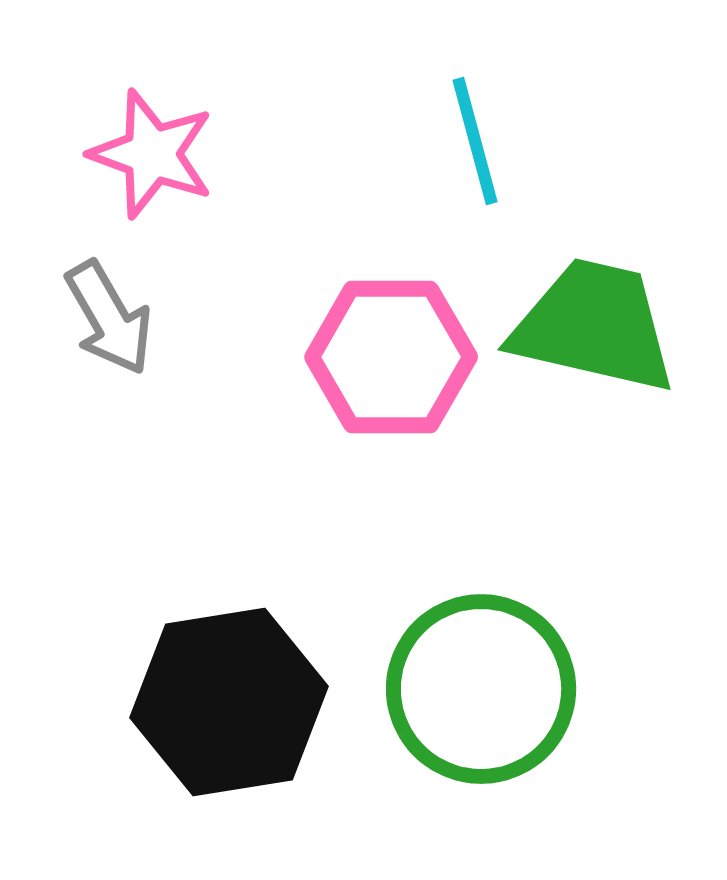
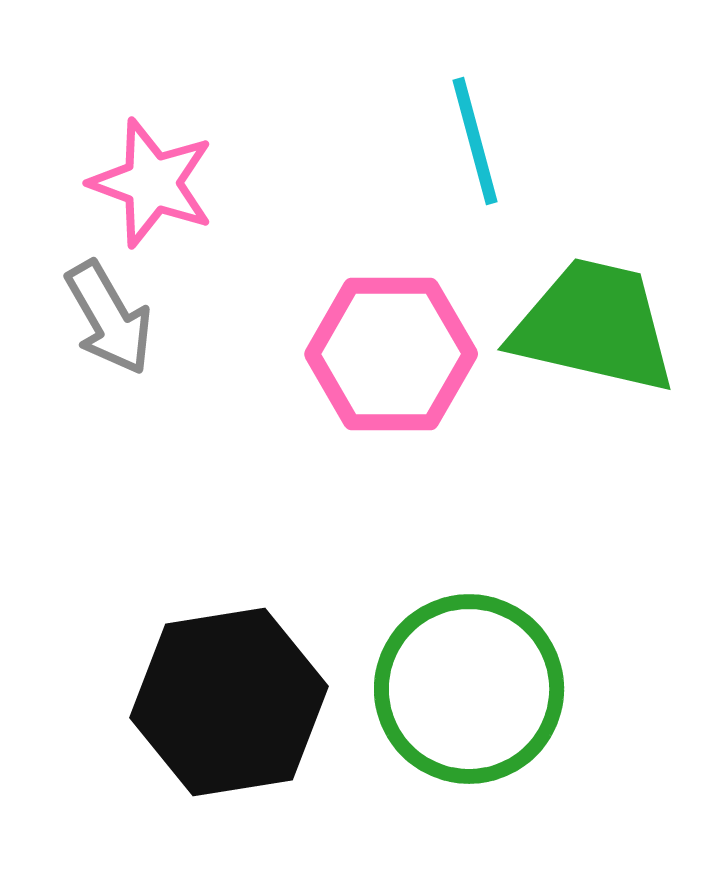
pink star: moved 29 px down
pink hexagon: moved 3 px up
green circle: moved 12 px left
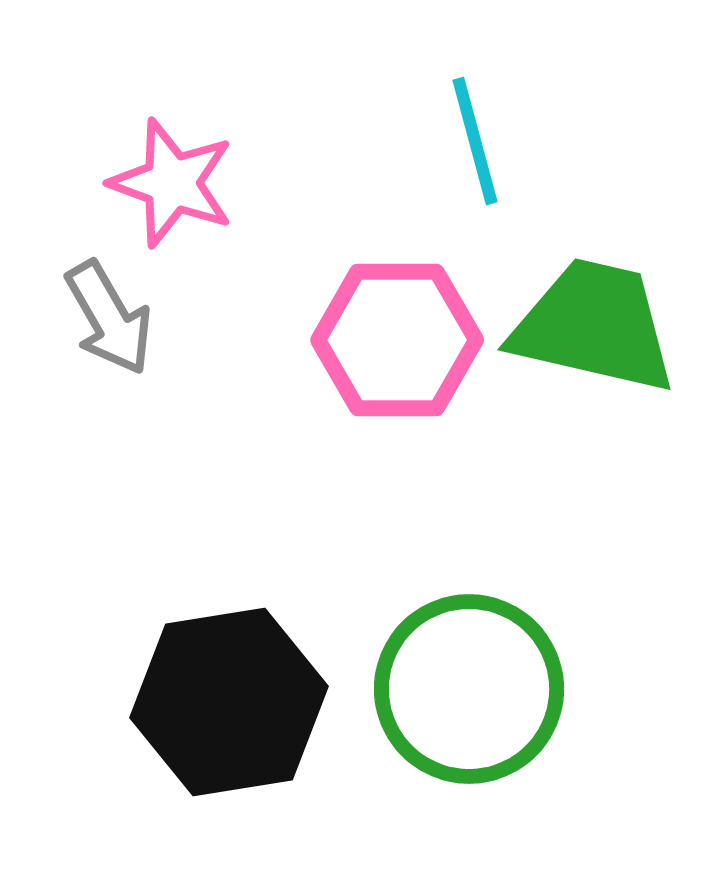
pink star: moved 20 px right
pink hexagon: moved 6 px right, 14 px up
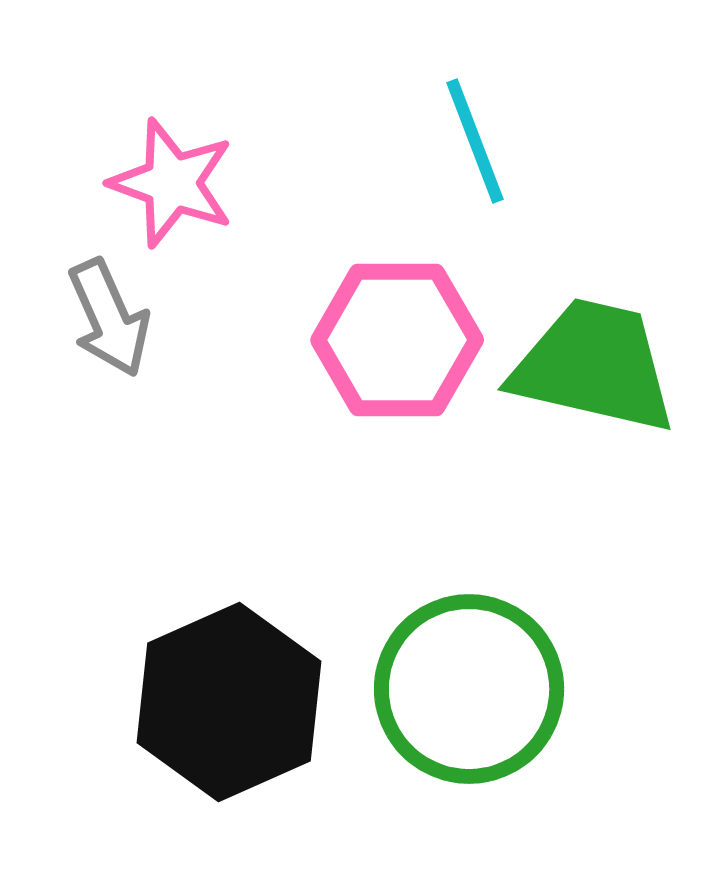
cyan line: rotated 6 degrees counterclockwise
gray arrow: rotated 6 degrees clockwise
green trapezoid: moved 40 px down
black hexagon: rotated 15 degrees counterclockwise
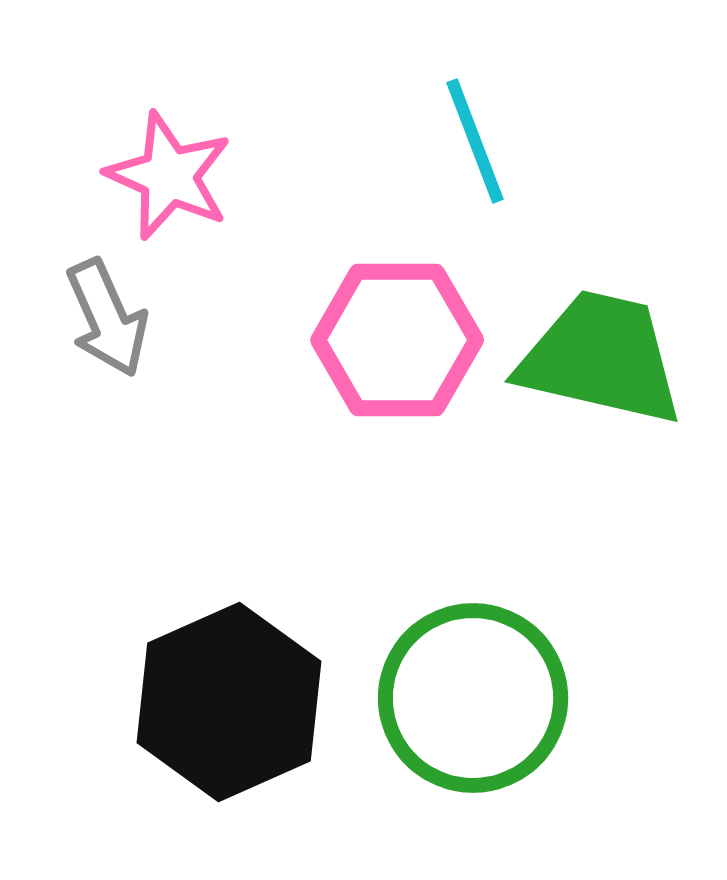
pink star: moved 3 px left, 7 px up; rotated 4 degrees clockwise
gray arrow: moved 2 px left
green trapezoid: moved 7 px right, 8 px up
green circle: moved 4 px right, 9 px down
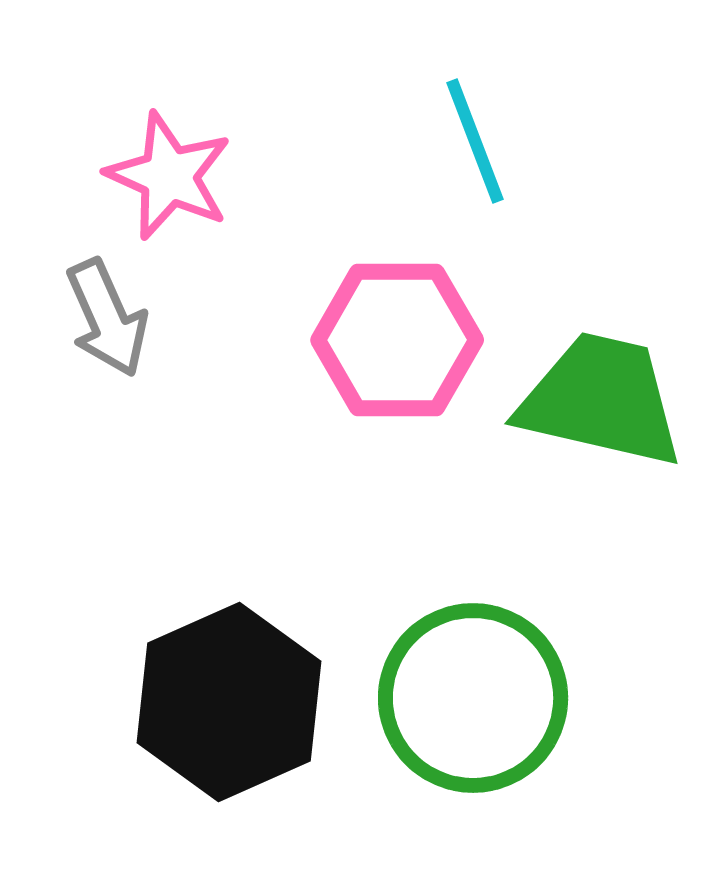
green trapezoid: moved 42 px down
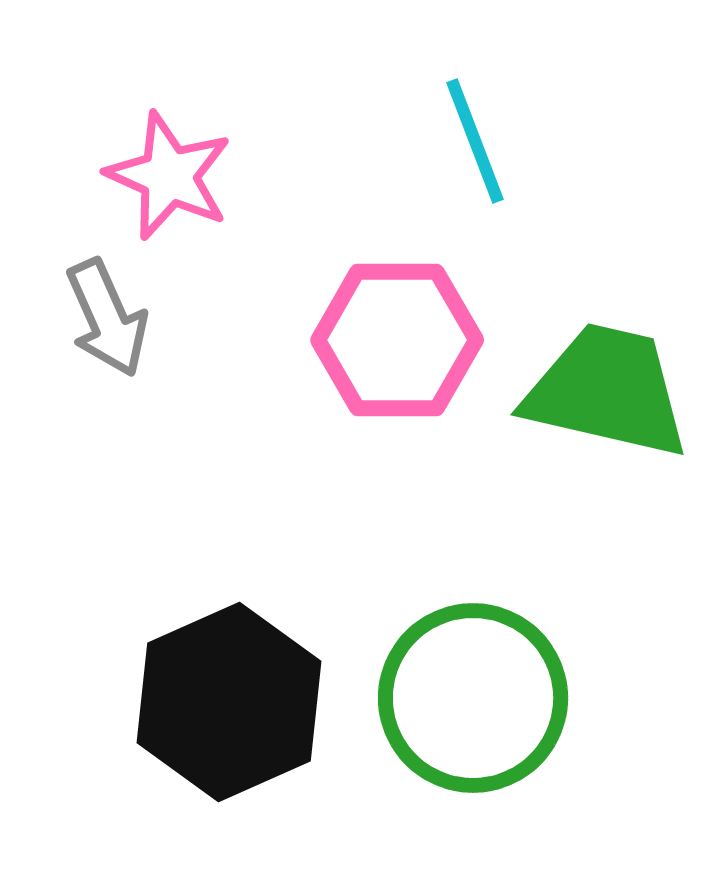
green trapezoid: moved 6 px right, 9 px up
